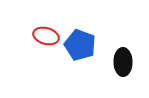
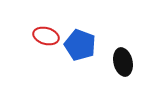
black ellipse: rotated 12 degrees counterclockwise
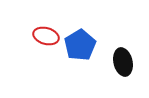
blue pentagon: rotated 20 degrees clockwise
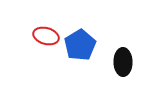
black ellipse: rotated 12 degrees clockwise
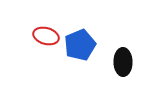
blue pentagon: rotated 8 degrees clockwise
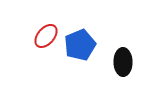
red ellipse: rotated 65 degrees counterclockwise
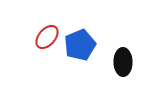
red ellipse: moved 1 px right, 1 px down
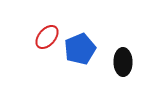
blue pentagon: moved 4 px down
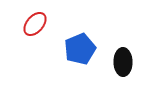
red ellipse: moved 12 px left, 13 px up
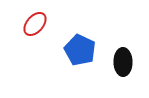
blue pentagon: moved 1 px down; rotated 24 degrees counterclockwise
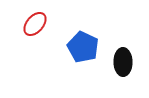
blue pentagon: moved 3 px right, 3 px up
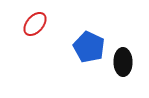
blue pentagon: moved 6 px right
